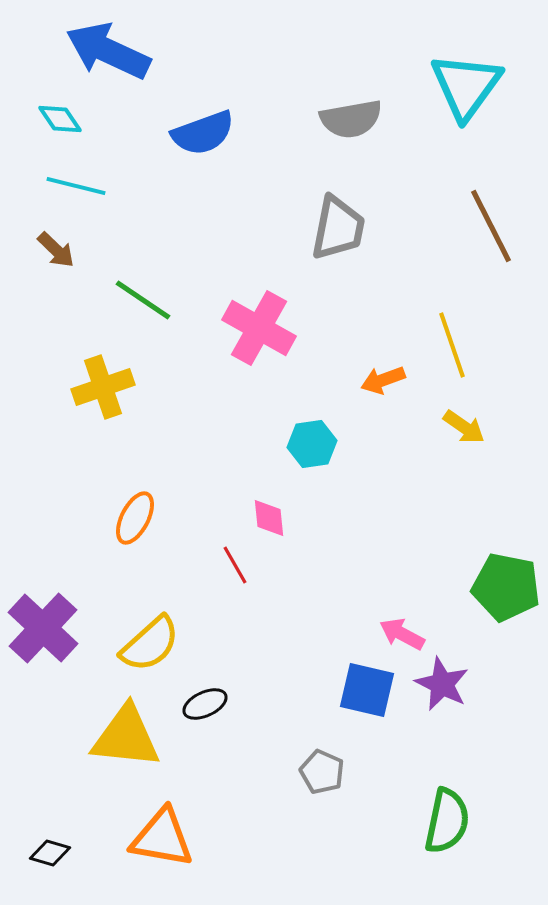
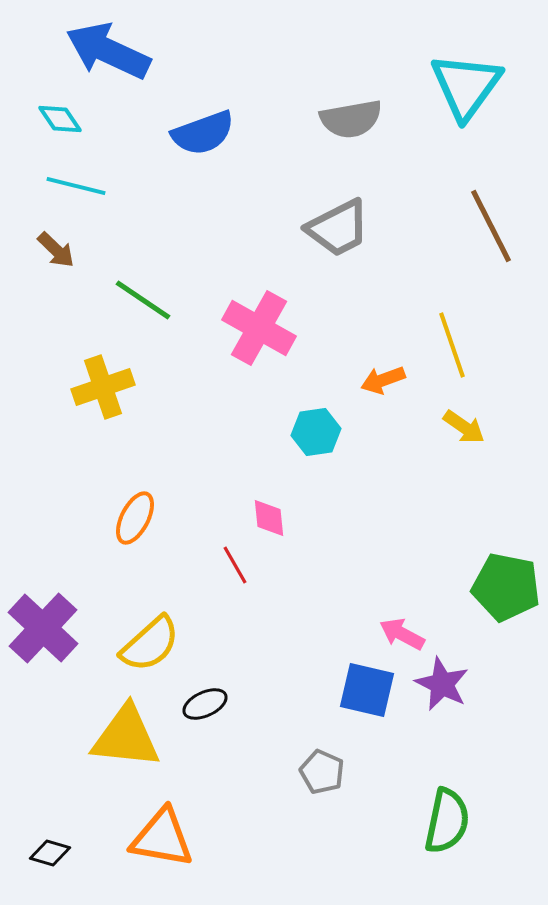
gray trapezoid: rotated 52 degrees clockwise
cyan hexagon: moved 4 px right, 12 px up
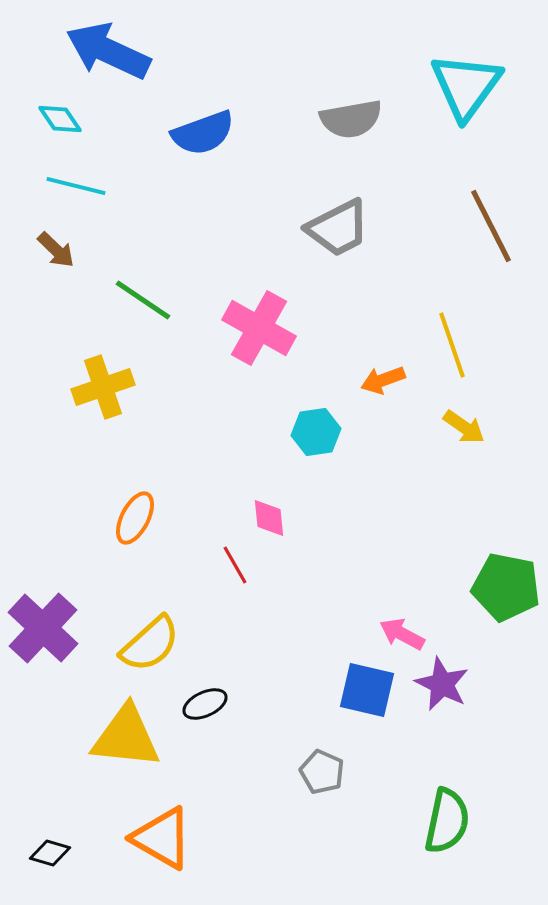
orange triangle: rotated 20 degrees clockwise
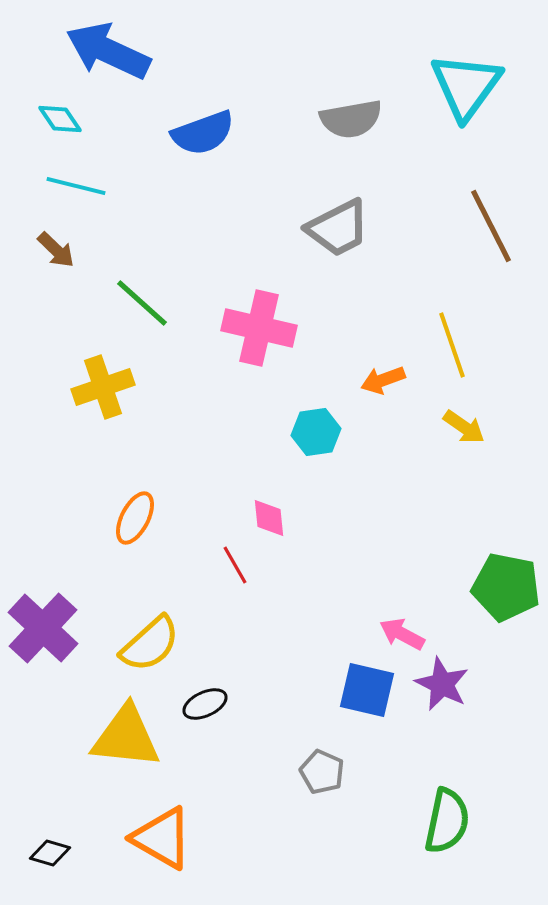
green line: moved 1 px left, 3 px down; rotated 8 degrees clockwise
pink cross: rotated 16 degrees counterclockwise
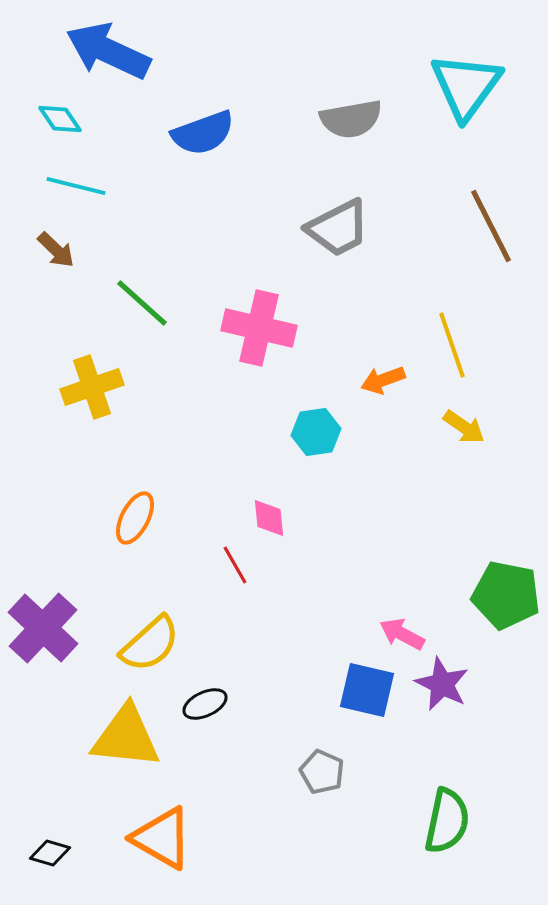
yellow cross: moved 11 px left
green pentagon: moved 8 px down
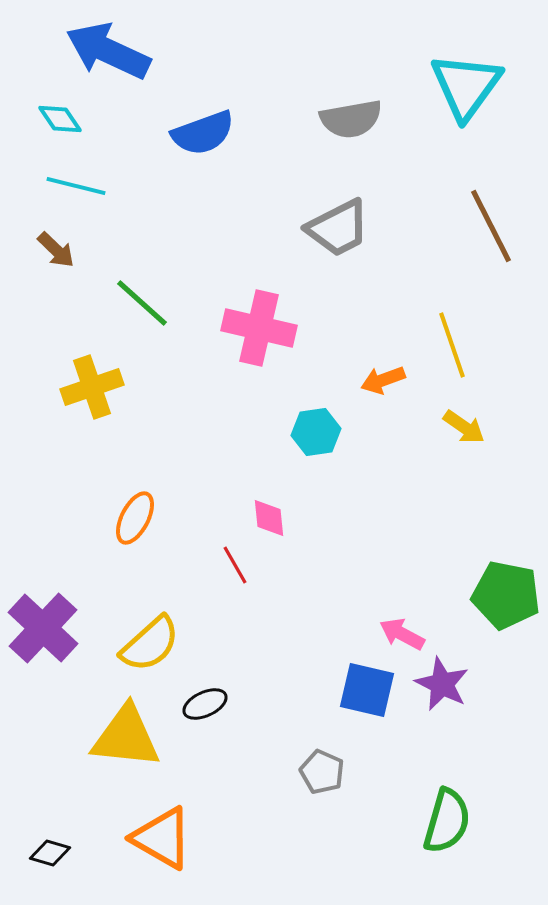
green semicircle: rotated 4 degrees clockwise
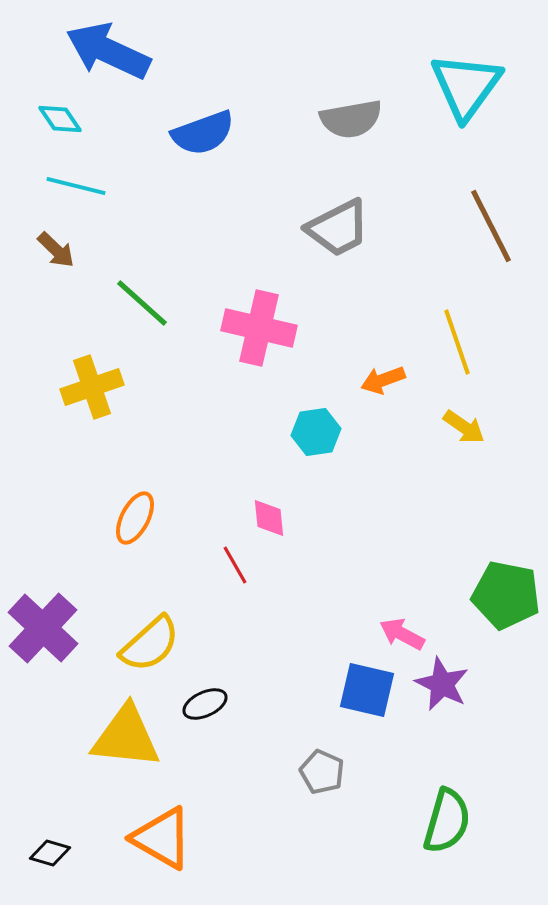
yellow line: moved 5 px right, 3 px up
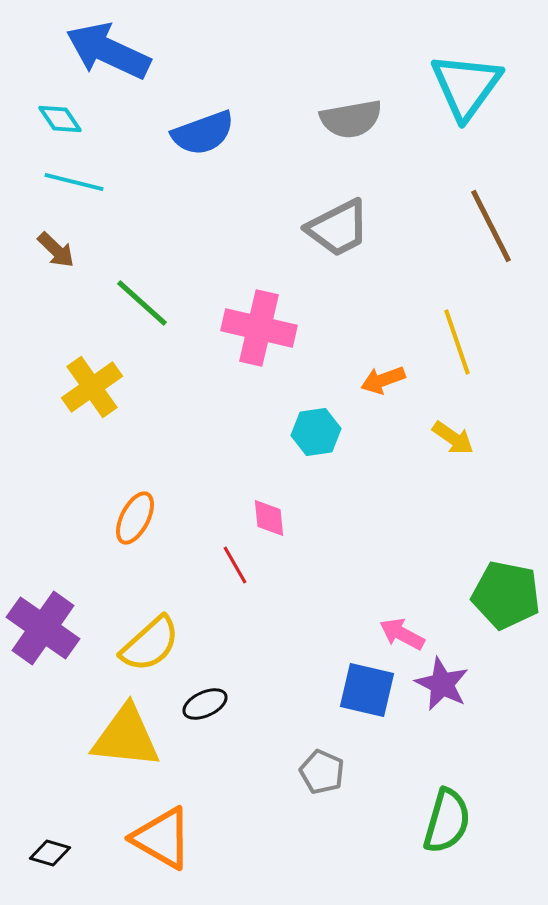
cyan line: moved 2 px left, 4 px up
yellow cross: rotated 16 degrees counterclockwise
yellow arrow: moved 11 px left, 11 px down
purple cross: rotated 8 degrees counterclockwise
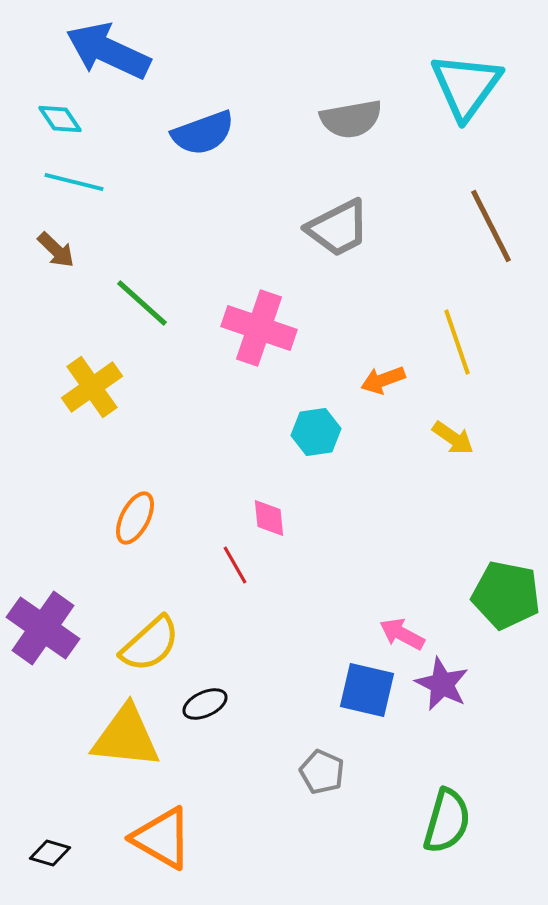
pink cross: rotated 6 degrees clockwise
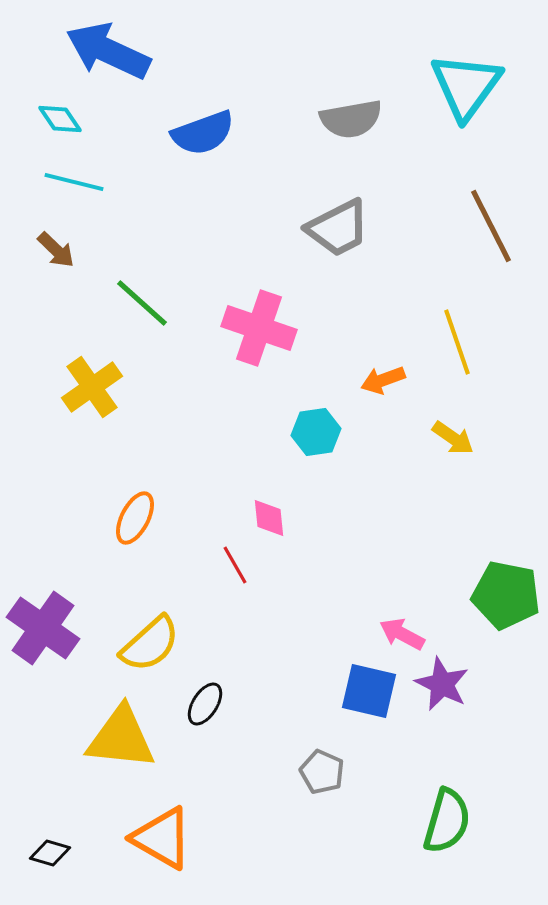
blue square: moved 2 px right, 1 px down
black ellipse: rotated 33 degrees counterclockwise
yellow triangle: moved 5 px left, 1 px down
